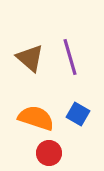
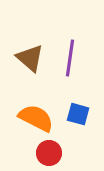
purple line: moved 1 px down; rotated 24 degrees clockwise
blue square: rotated 15 degrees counterclockwise
orange semicircle: rotated 9 degrees clockwise
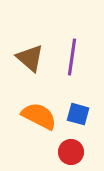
purple line: moved 2 px right, 1 px up
orange semicircle: moved 3 px right, 2 px up
red circle: moved 22 px right, 1 px up
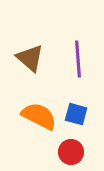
purple line: moved 6 px right, 2 px down; rotated 12 degrees counterclockwise
blue square: moved 2 px left
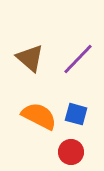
purple line: rotated 48 degrees clockwise
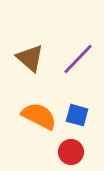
blue square: moved 1 px right, 1 px down
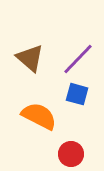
blue square: moved 21 px up
red circle: moved 2 px down
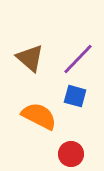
blue square: moved 2 px left, 2 px down
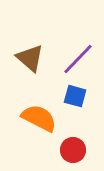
orange semicircle: moved 2 px down
red circle: moved 2 px right, 4 px up
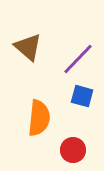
brown triangle: moved 2 px left, 11 px up
blue square: moved 7 px right
orange semicircle: rotated 69 degrees clockwise
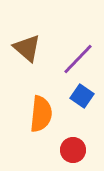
brown triangle: moved 1 px left, 1 px down
blue square: rotated 20 degrees clockwise
orange semicircle: moved 2 px right, 4 px up
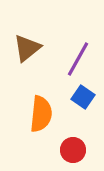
brown triangle: rotated 40 degrees clockwise
purple line: rotated 15 degrees counterclockwise
blue square: moved 1 px right, 1 px down
